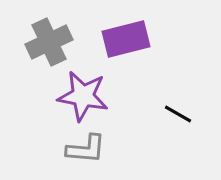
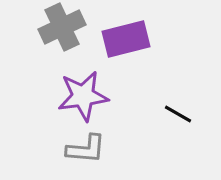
gray cross: moved 13 px right, 15 px up
purple star: rotated 18 degrees counterclockwise
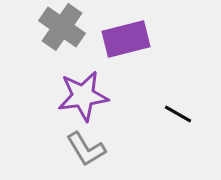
gray cross: rotated 30 degrees counterclockwise
gray L-shape: rotated 54 degrees clockwise
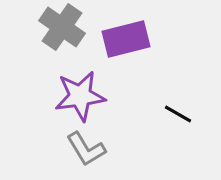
purple star: moved 3 px left
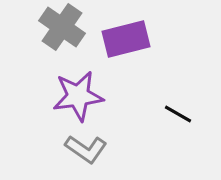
purple star: moved 2 px left
gray L-shape: rotated 24 degrees counterclockwise
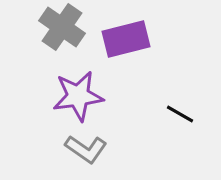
black line: moved 2 px right
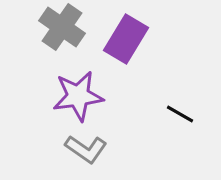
purple rectangle: rotated 45 degrees counterclockwise
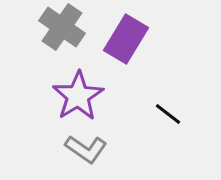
purple star: rotated 24 degrees counterclockwise
black line: moved 12 px left; rotated 8 degrees clockwise
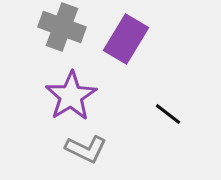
gray cross: rotated 15 degrees counterclockwise
purple star: moved 7 px left
gray L-shape: rotated 9 degrees counterclockwise
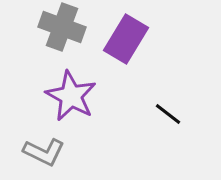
purple star: rotated 12 degrees counterclockwise
gray L-shape: moved 42 px left, 3 px down
